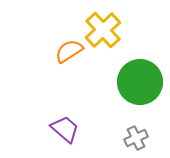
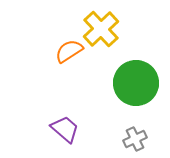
yellow cross: moved 2 px left, 1 px up
green circle: moved 4 px left, 1 px down
gray cross: moved 1 px left, 1 px down
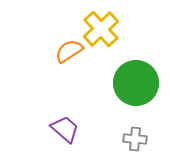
gray cross: rotated 30 degrees clockwise
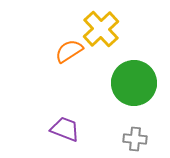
green circle: moved 2 px left
purple trapezoid: rotated 20 degrees counterclockwise
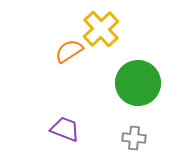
green circle: moved 4 px right
gray cross: moved 1 px left, 1 px up
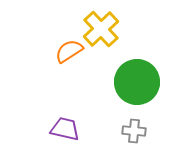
green circle: moved 1 px left, 1 px up
purple trapezoid: rotated 8 degrees counterclockwise
gray cross: moved 7 px up
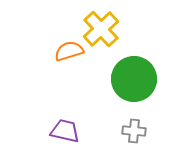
orange semicircle: rotated 16 degrees clockwise
green circle: moved 3 px left, 3 px up
purple trapezoid: moved 2 px down
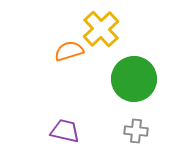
gray cross: moved 2 px right
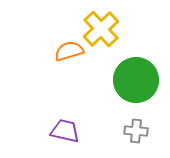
green circle: moved 2 px right, 1 px down
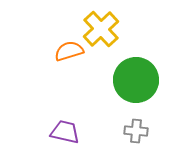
purple trapezoid: moved 1 px down
